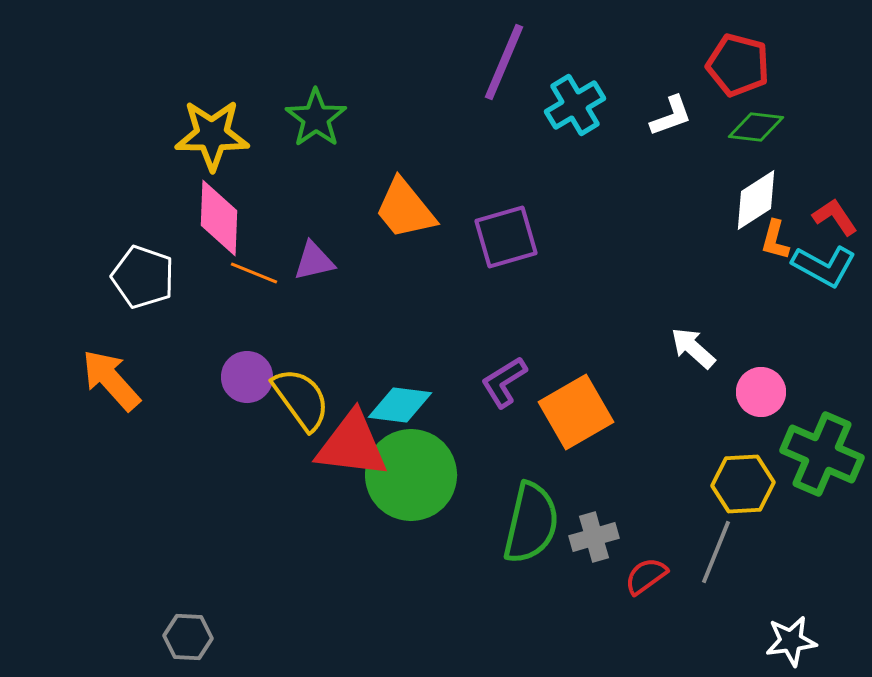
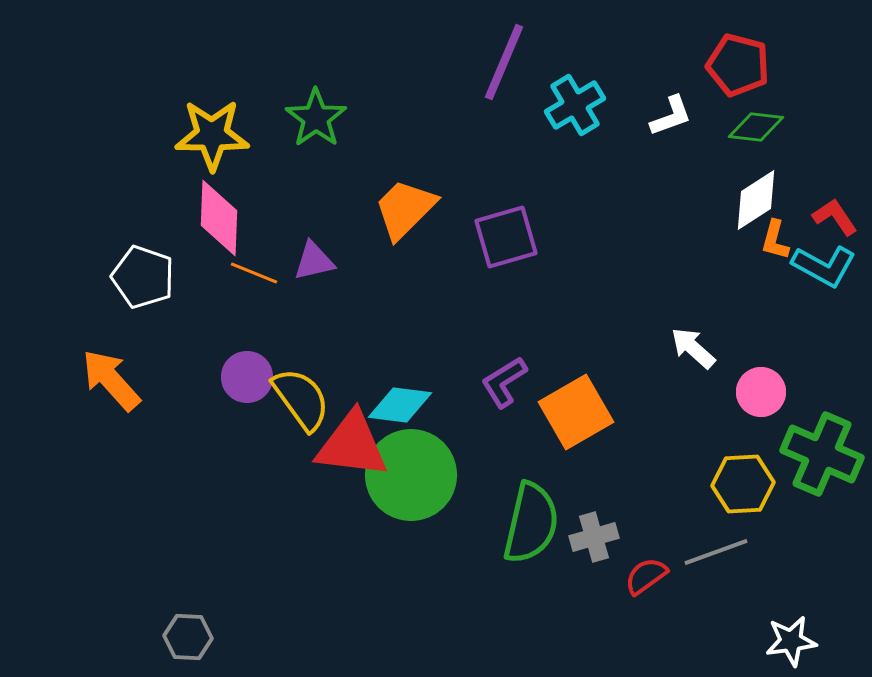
orange trapezoid: rotated 84 degrees clockwise
gray line: rotated 48 degrees clockwise
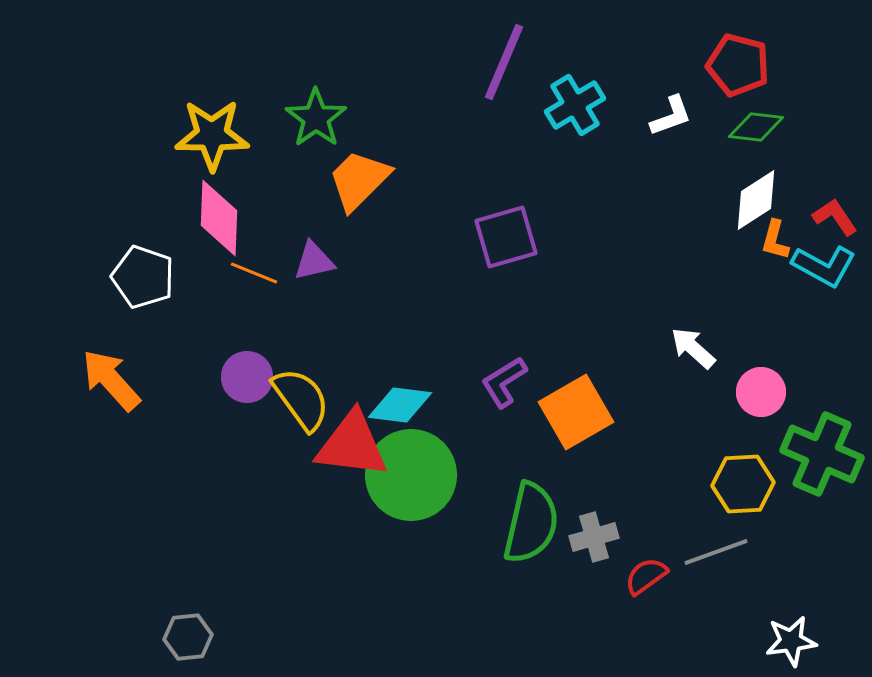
orange trapezoid: moved 46 px left, 29 px up
gray hexagon: rotated 9 degrees counterclockwise
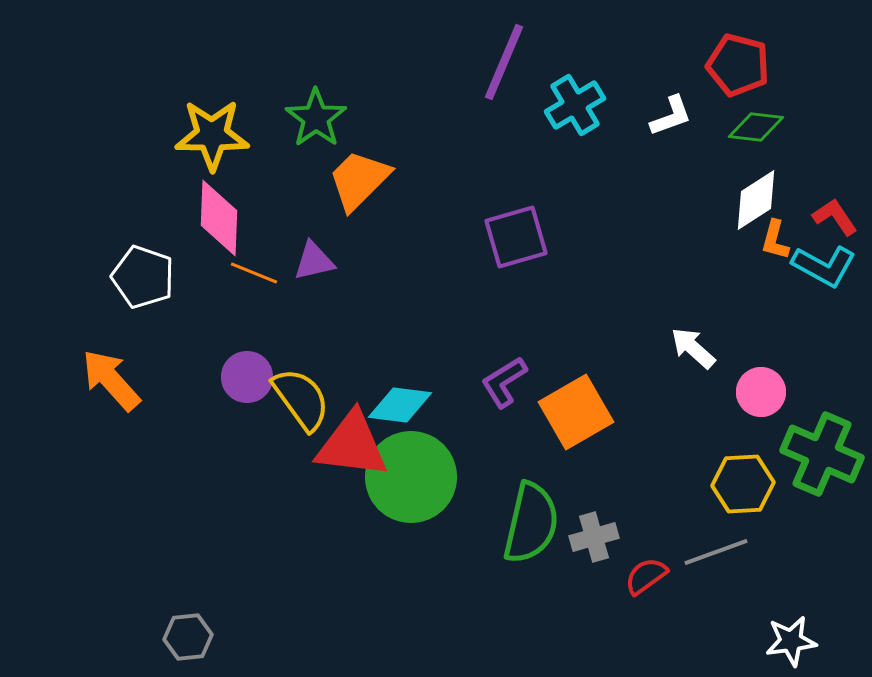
purple square: moved 10 px right
green circle: moved 2 px down
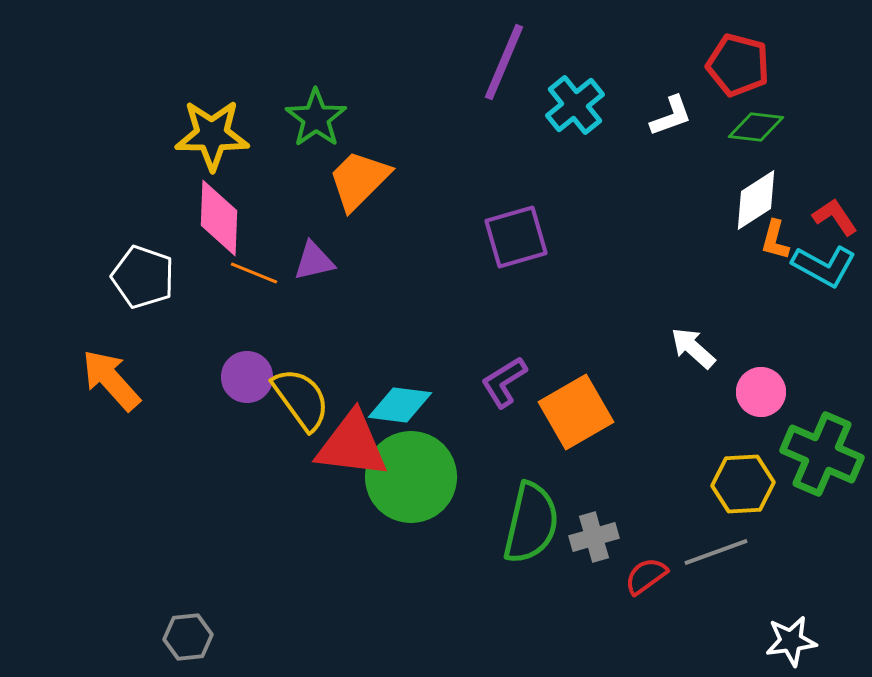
cyan cross: rotated 8 degrees counterclockwise
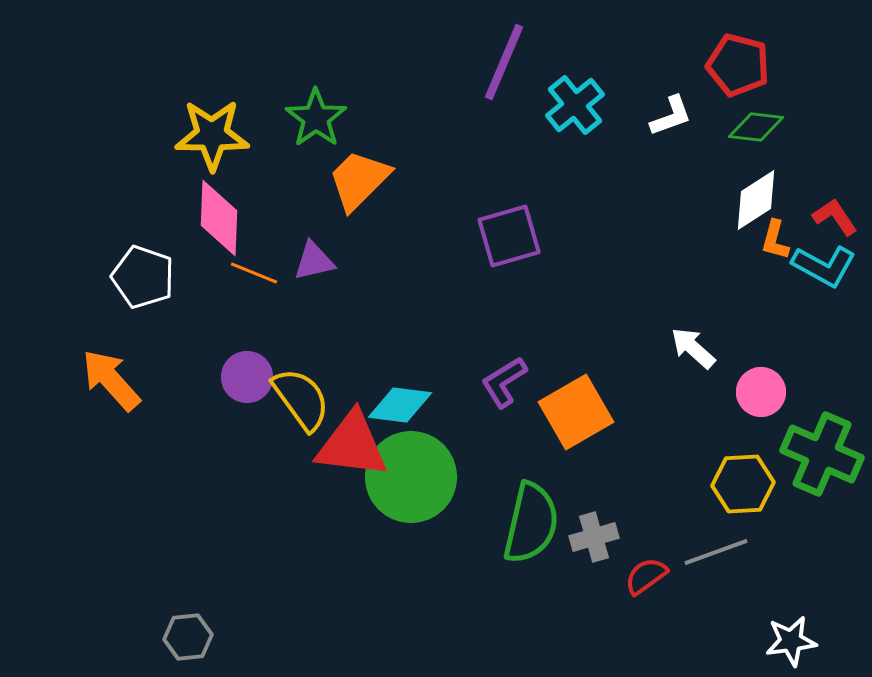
purple square: moved 7 px left, 1 px up
